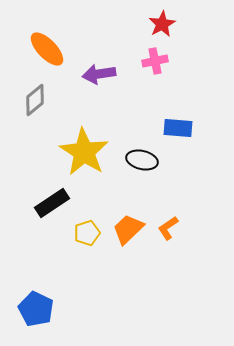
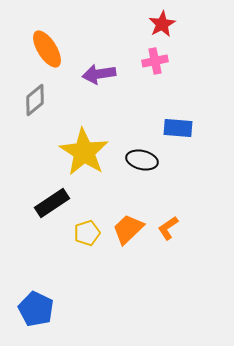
orange ellipse: rotated 12 degrees clockwise
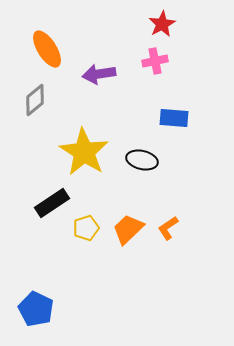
blue rectangle: moved 4 px left, 10 px up
yellow pentagon: moved 1 px left, 5 px up
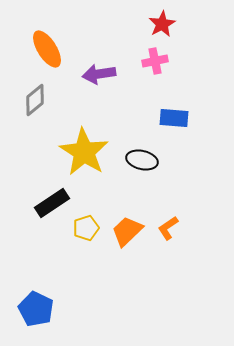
orange trapezoid: moved 1 px left, 2 px down
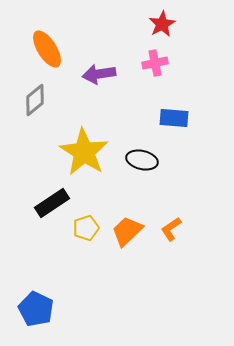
pink cross: moved 2 px down
orange L-shape: moved 3 px right, 1 px down
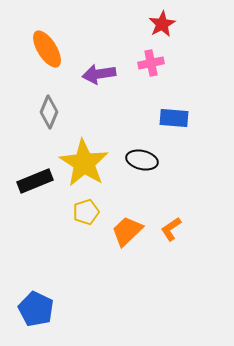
pink cross: moved 4 px left
gray diamond: moved 14 px right, 12 px down; rotated 28 degrees counterclockwise
yellow star: moved 11 px down
black rectangle: moved 17 px left, 22 px up; rotated 12 degrees clockwise
yellow pentagon: moved 16 px up
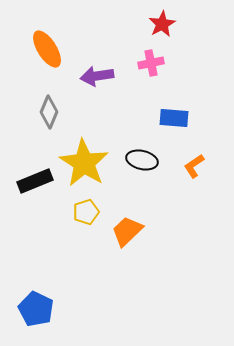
purple arrow: moved 2 px left, 2 px down
orange L-shape: moved 23 px right, 63 px up
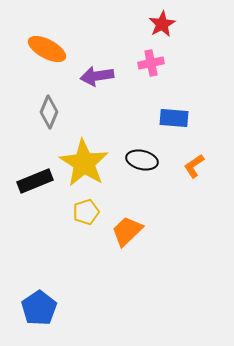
orange ellipse: rotated 30 degrees counterclockwise
blue pentagon: moved 3 px right, 1 px up; rotated 12 degrees clockwise
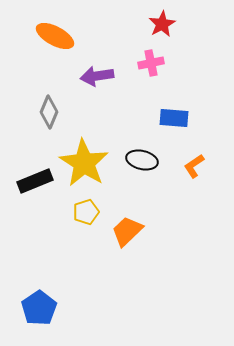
orange ellipse: moved 8 px right, 13 px up
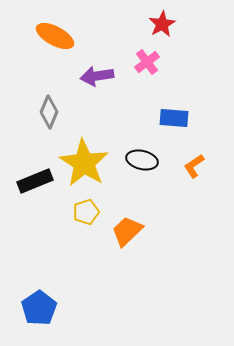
pink cross: moved 4 px left, 1 px up; rotated 25 degrees counterclockwise
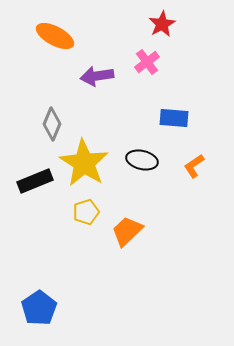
gray diamond: moved 3 px right, 12 px down
